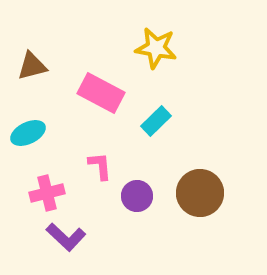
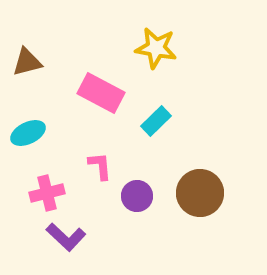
brown triangle: moved 5 px left, 4 px up
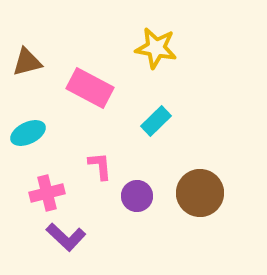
pink rectangle: moved 11 px left, 5 px up
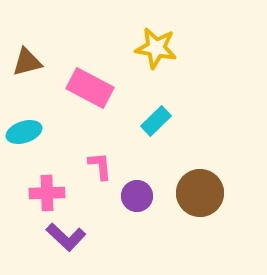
cyan ellipse: moved 4 px left, 1 px up; rotated 8 degrees clockwise
pink cross: rotated 12 degrees clockwise
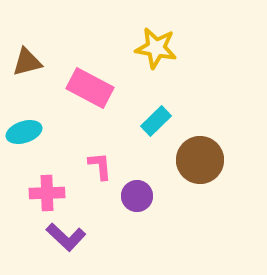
brown circle: moved 33 px up
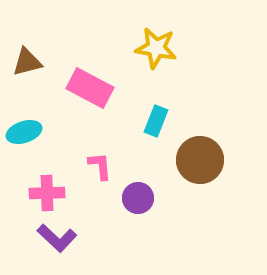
cyan rectangle: rotated 24 degrees counterclockwise
purple circle: moved 1 px right, 2 px down
purple L-shape: moved 9 px left, 1 px down
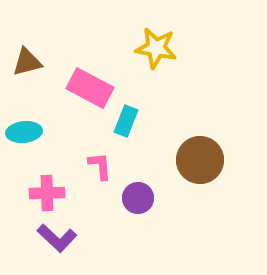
cyan rectangle: moved 30 px left
cyan ellipse: rotated 12 degrees clockwise
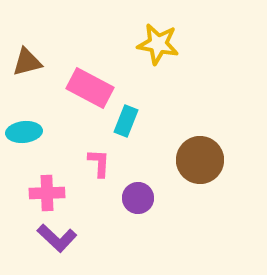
yellow star: moved 2 px right, 4 px up
pink L-shape: moved 1 px left, 3 px up; rotated 8 degrees clockwise
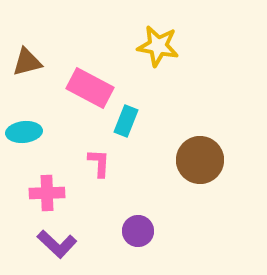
yellow star: moved 2 px down
purple circle: moved 33 px down
purple L-shape: moved 6 px down
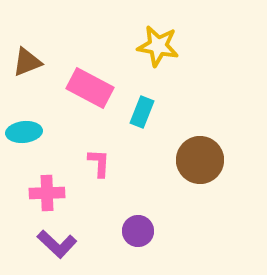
brown triangle: rotated 8 degrees counterclockwise
cyan rectangle: moved 16 px right, 9 px up
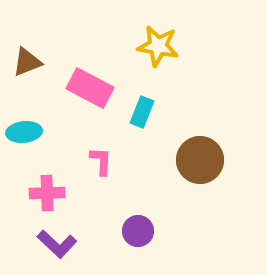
pink L-shape: moved 2 px right, 2 px up
